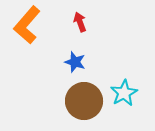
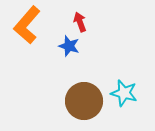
blue star: moved 6 px left, 16 px up
cyan star: rotated 28 degrees counterclockwise
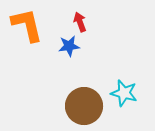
orange L-shape: rotated 126 degrees clockwise
blue star: rotated 25 degrees counterclockwise
brown circle: moved 5 px down
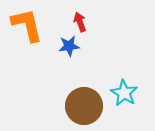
cyan star: rotated 16 degrees clockwise
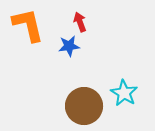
orange L-shape: moved 1 px right
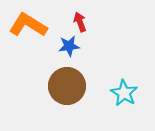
orange L-shape: rotated 45 degrees counterclockwise
brown circle: moved 17 px left, 20 px up
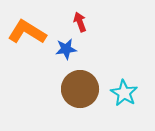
orange L-shape: moved 1 px left, 7 px down
blue star: moved 3 px left, 3 px down
brown circle: moved 13 px right, 3 px down
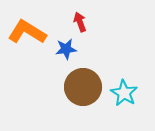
brown circle: moved 3 px right, 2 px up
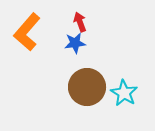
orange L-shape: rotated 81 degrees counterclockwise
blue star: moved 9 px right, 6 px up
brown circle: moved 4 px right
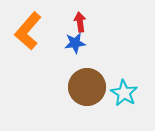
red arrow: rotated 12 degrees clockwise
orange L-shape: moved 1 px right, 1 px up
